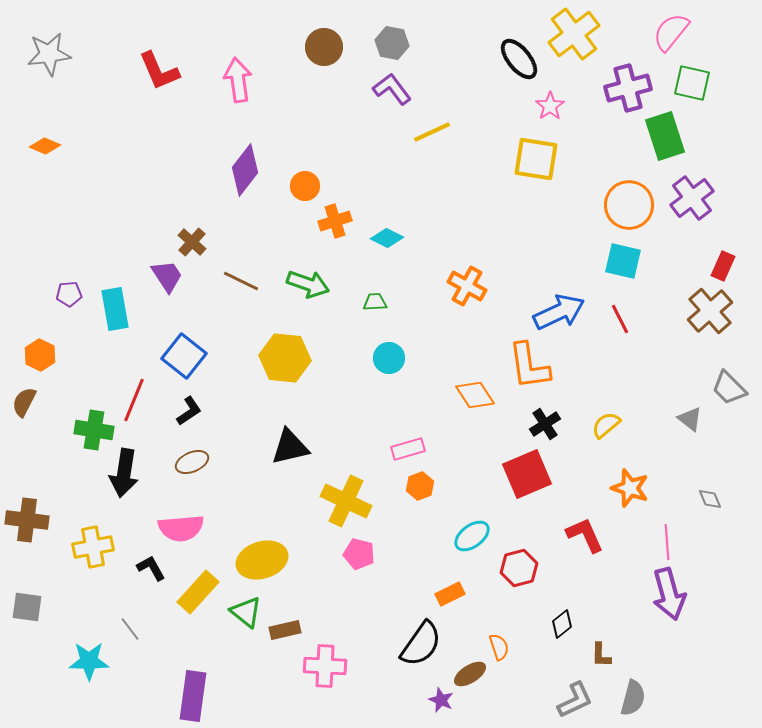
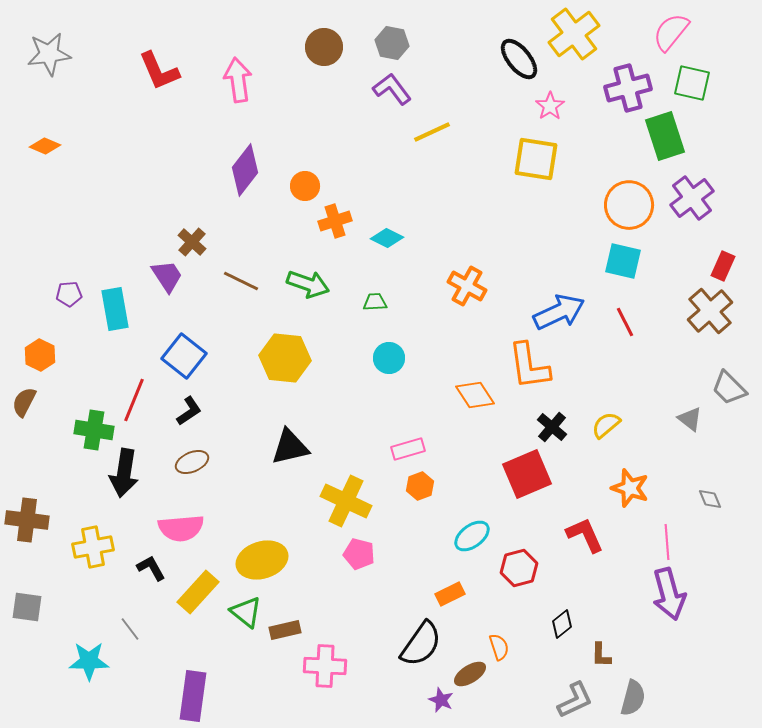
red line at (620, 319): moved 5 px right, 3 px down
black cross at (545, 424): moved 7 px right, 3 px down; rotated 16 degrees counterclockwise
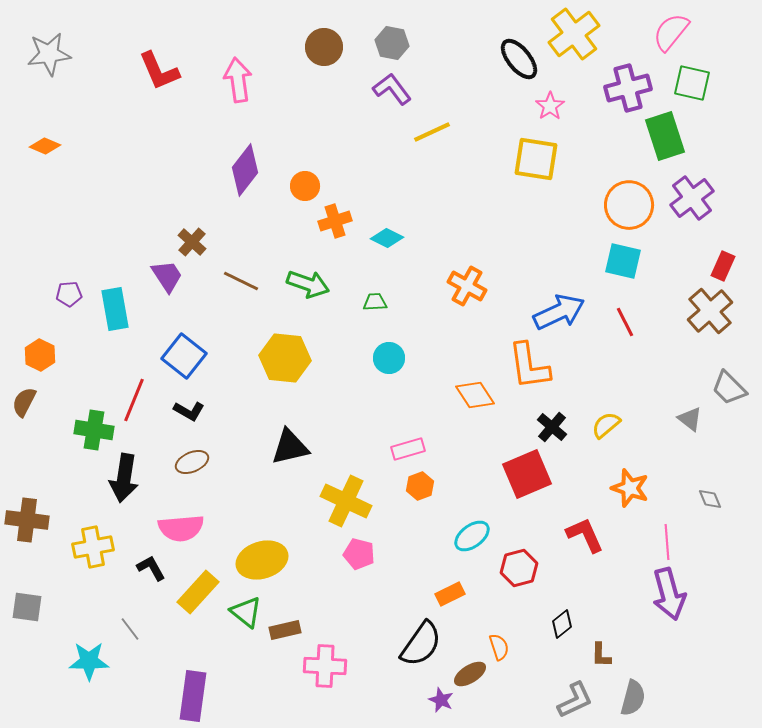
black L-shape at (189, 411): rotated 64 degrees clockwise
black arrow at (124, 473): moved 5 px down
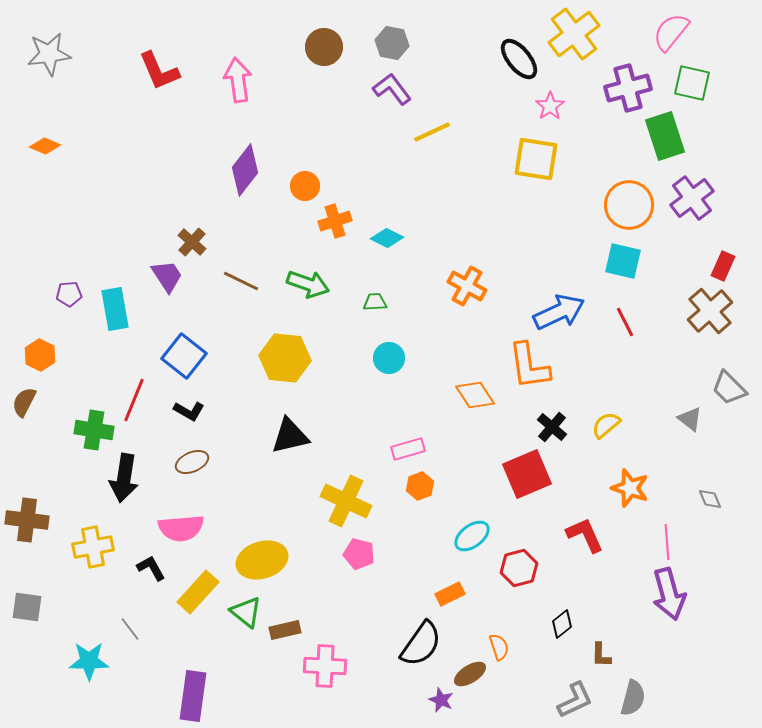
black triangle at (290, 447): moved 11 px up
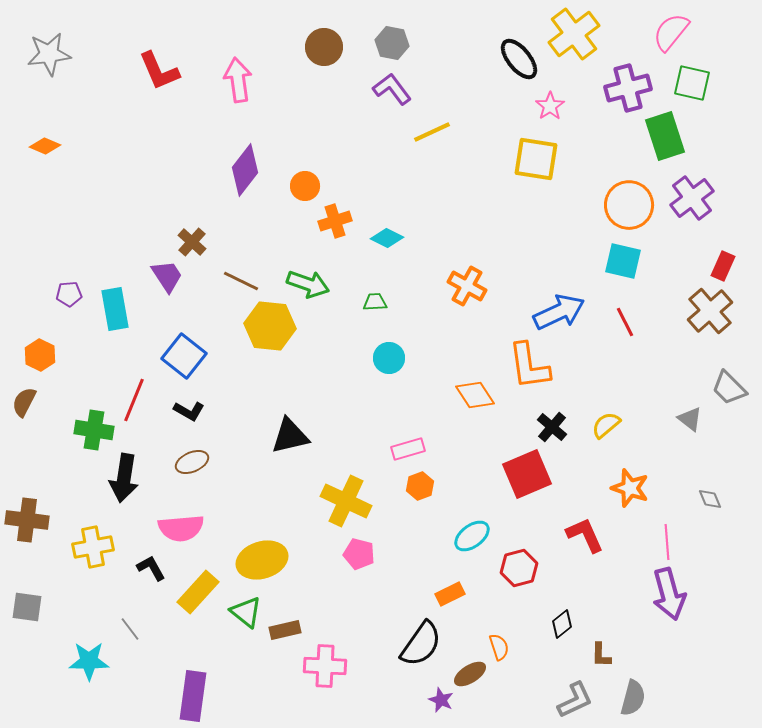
yellow hexagon at (285, 358): moved 15 px left, 32 px up
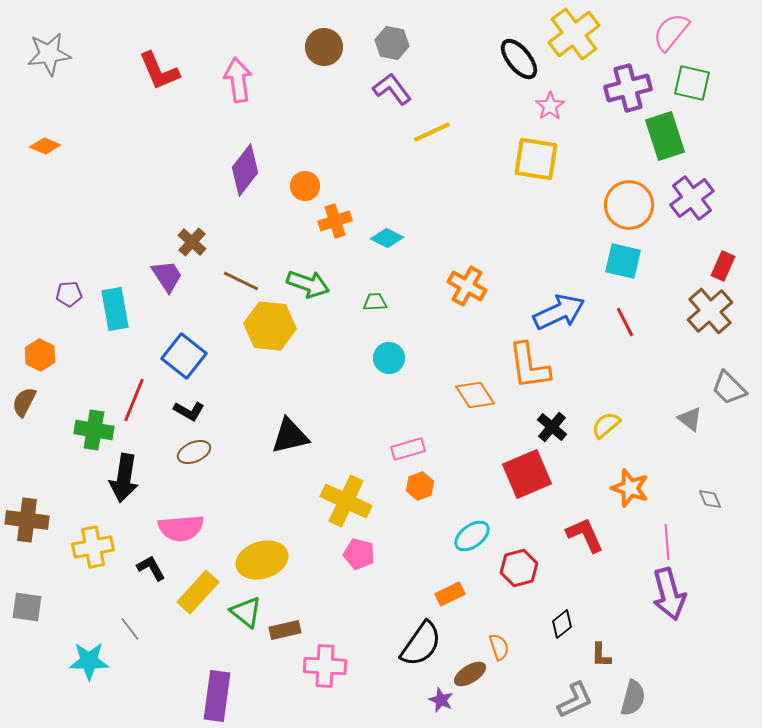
brown ellipse at (192, 462): moved 2 px right, 10 px up
purple rectangle at (193, 696): moved 24 px right
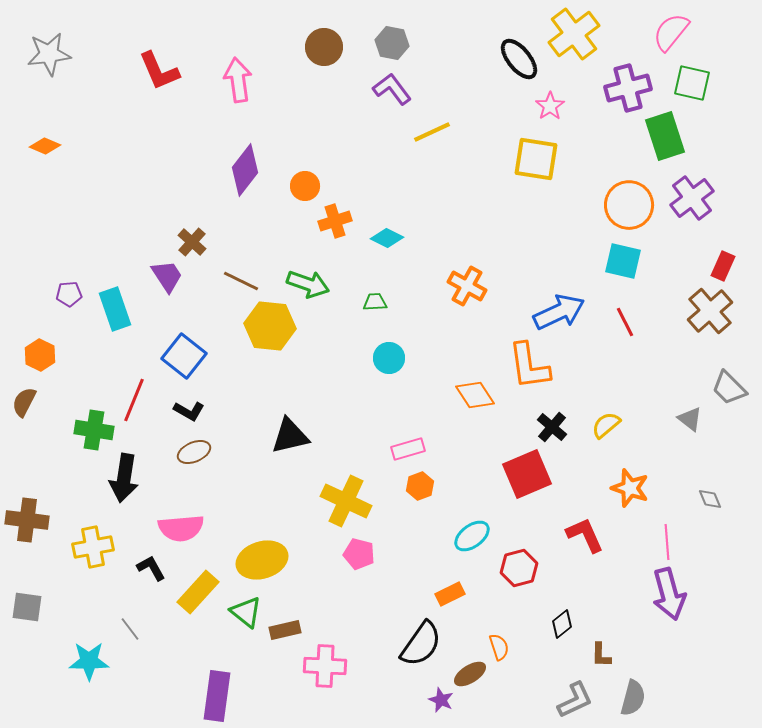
cyan rectangle at (115, 309): rotated 9 degrees counterclockwise
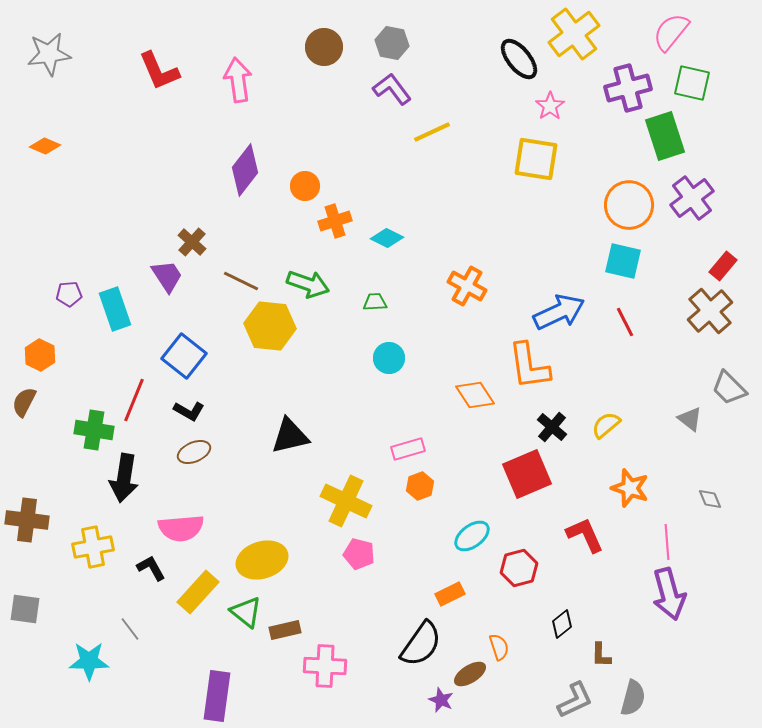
red rectangle at (723, 266): rotated 16 degrees clockwise
gray square at (27, 607): moved 2 px left, 2 px down
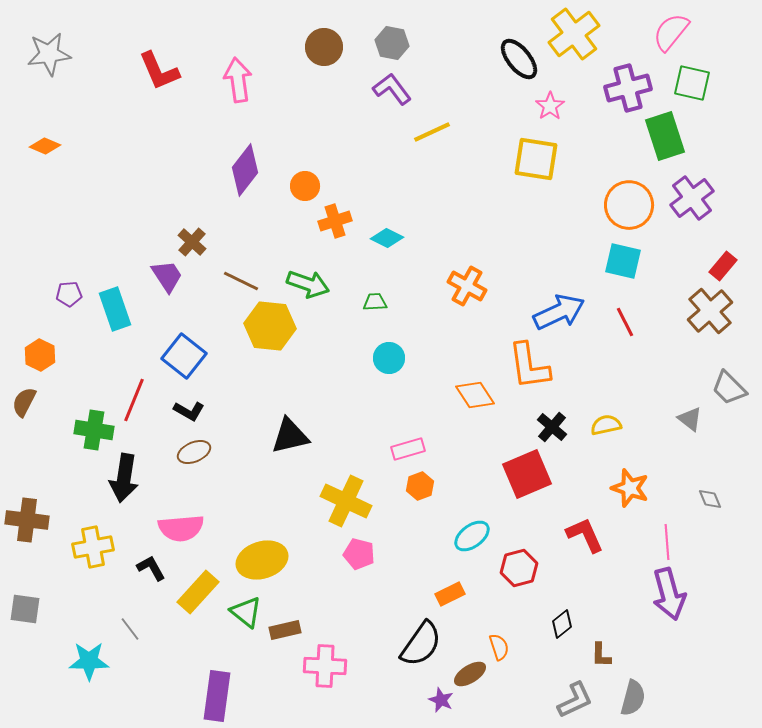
yellow semicircle at (606, 425): rotated 28 degrees clockwise
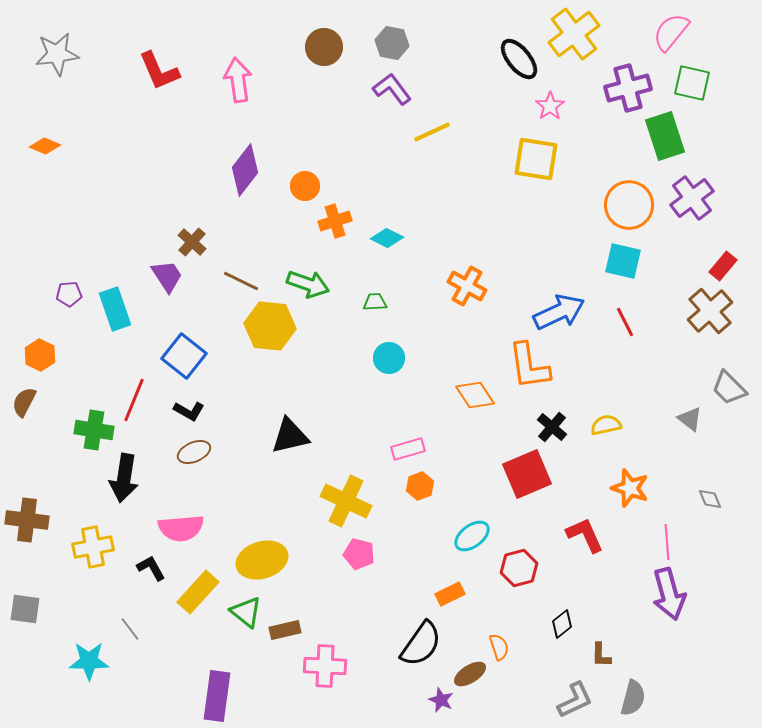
gray star at (49, 54): moved 8 px right
